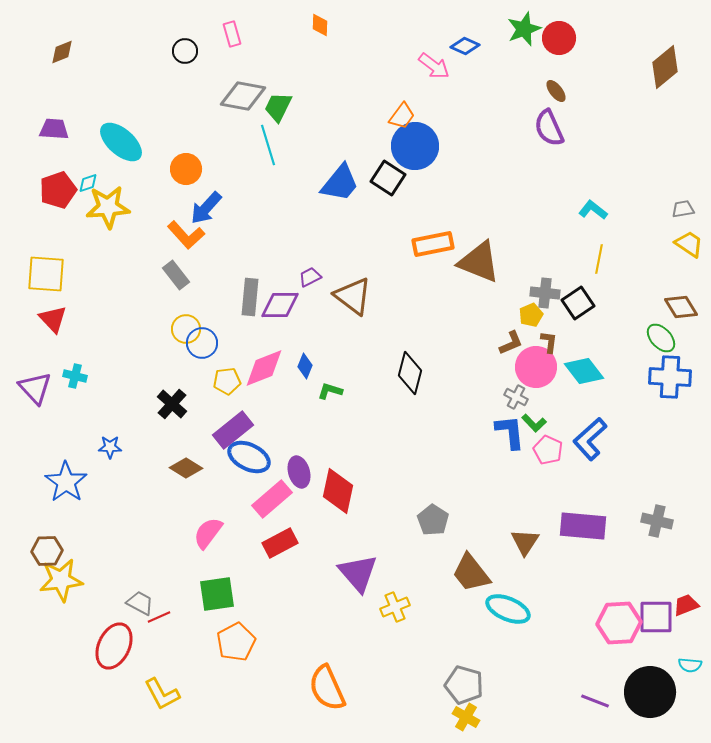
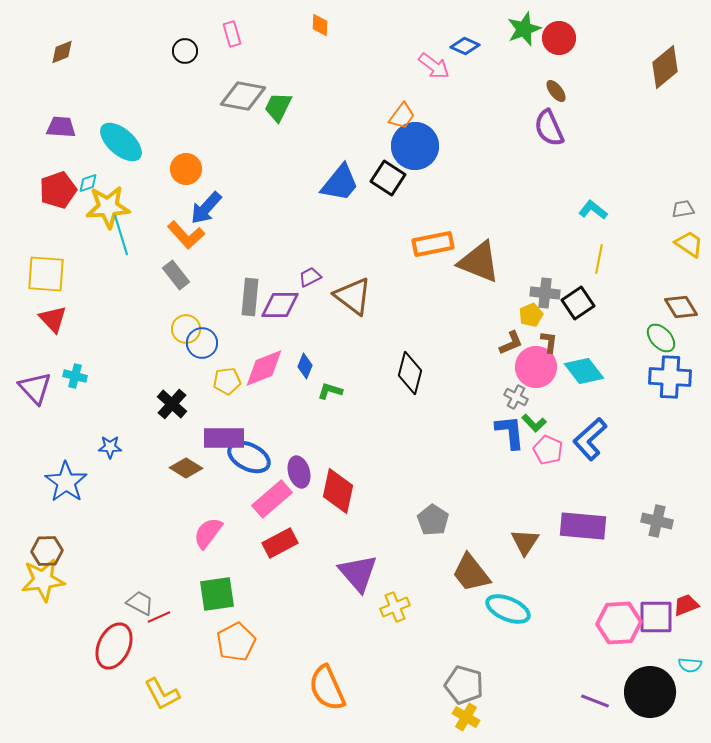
purple trapezoid at (54, 129): moved 7 px right, 2 px up
cyan line at (268, 145): moved 147 px left, 90 px down
purple rectangle at (233, 430): moved 9 px left, 8 px down; rotated 39 degrees clockwise
yellow star at (61, 580): moved 18 px left
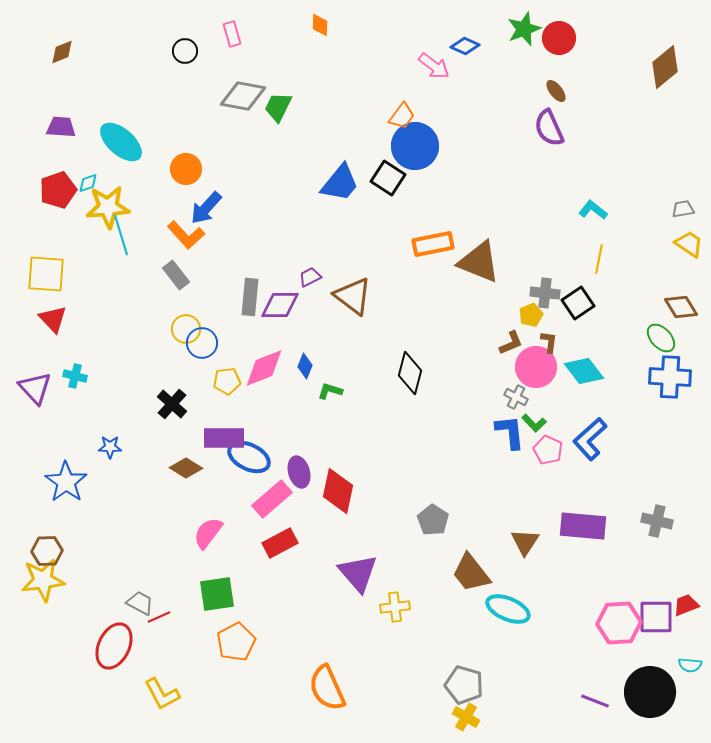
yellow cross at (395, 607): rotated 16 degrees clockwise
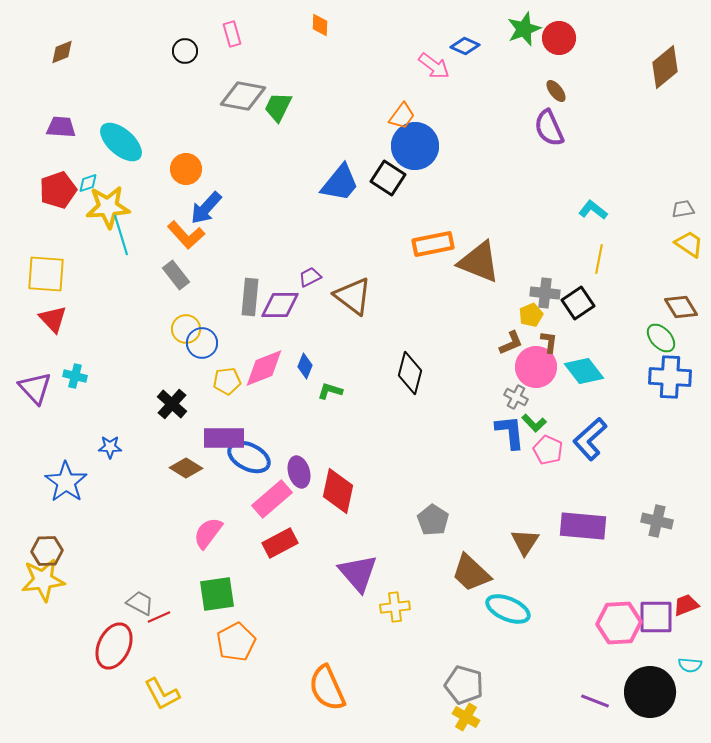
brown trapezoid at (471, 573): rotated 9 degrees counterclockwise
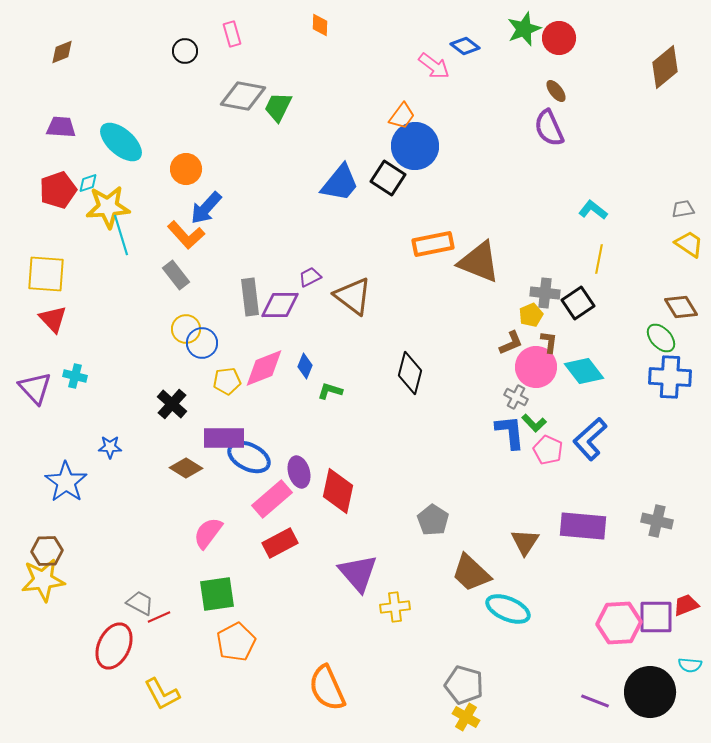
blue diamond at (465, 46): rotated 12 degrees clockwise
gray rectangle at (250, 297): rotated 12 degrees counterclockwise
